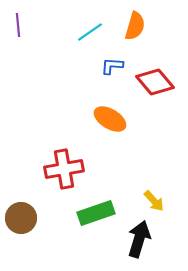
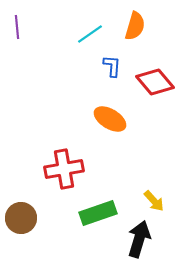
purple line: moved 1 px left, 2 px down
cyan line: moved 2 px down
blue L-shape: rotated 90 degrees clockwise
green rectangle: moved 2 px right
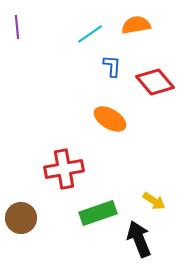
orange semicircle: moved 1 px right, 1 px up; rotated 116 degrees counterclockwise
yellow arrow: rotated 15 degrees counterclockwise
black arrow: rotated 39 degrees counterclockwise
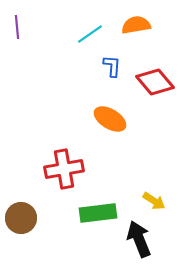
green rectangle: rotated 12 degrees clockwise
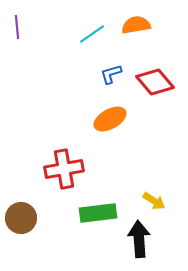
cyan line: moved 2 px right
blue L-shape: moved 1 px left, 8 px down; rotated 110 degrees counterclockwise
orange ellipse: rotated 60 degrees counterclockwise
black arrow: rotated 18 degrees clockwise
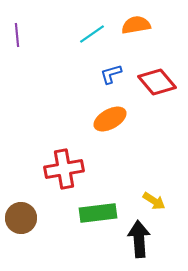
purple line: moved 8 px down
red diamond: moved 2 px right
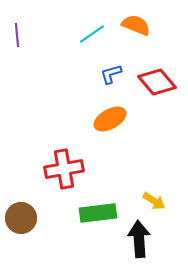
orange semicircle: rotated 32 degrees clockwise
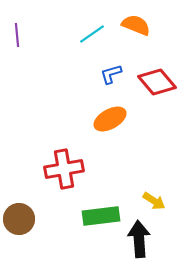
green rectangle: moved 3 px right, 3 px down
brown circle: moved 2 px left, 1 px down
